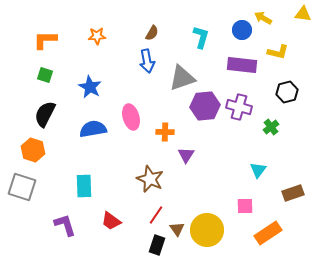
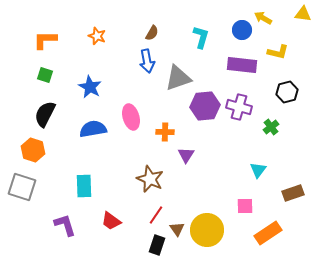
orange star: rotated 24 degrees clockwise
gray triangle: moved 4 px left
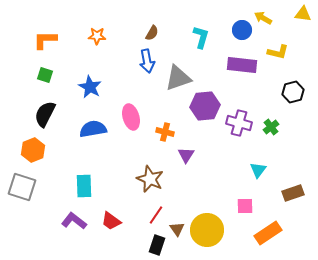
orange star: rotated 18 degrees counterclockwise
black hexagon: moved 6 px right
purple cross: moved 16 px down
orange cross: rotated 12 degrees clockwise
orange hexagon: rotated 20 degrees clockwise
purple L-shape: moved 9 px right, 4 px up; rotated 35 degrees counterclockwise
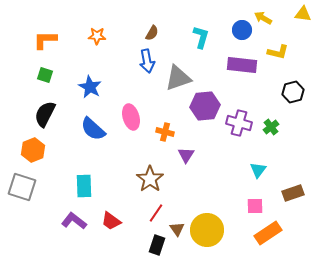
blue semicircle: rotated 128 degrees counterclockwise
brown star: rotated 12 degrees clockwise
pink square: moved 10 px right
red line: moved 2 px up
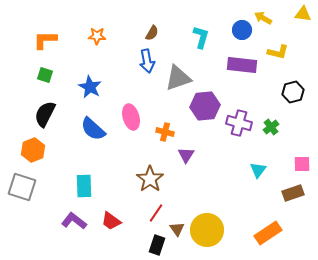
pink square: moved 47 px right, 42 px up
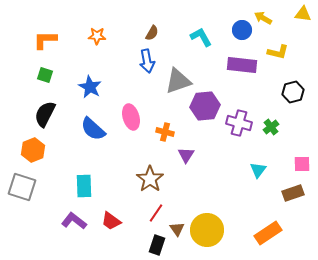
cyan L-shape: rotated 45 degrees counterclockwise
gray triangle: moved 3 px down
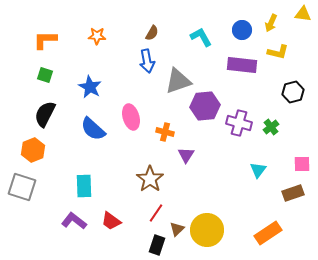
yellow arrow: moved 8 px right, 5 px down; rotated 96 degrees counterclockwise
brown triangle: rotated 21 degrees clockwise
